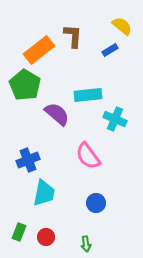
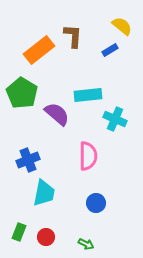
green pentagon: moved 3 px left, 8 px down
pink semicircle: rotated 144 degrees counterclockwise
green arrow: rotated 56 degrees counterclockwise
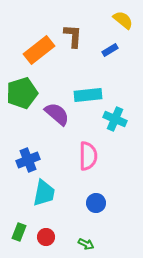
yellow semicircle: moved 1 px right, 6 px up
green pentagon: rotated 24 degrees clockwise
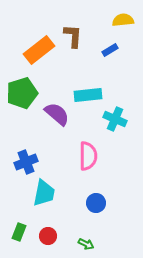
yellow semicircle: rotated 45 degrees counterclockwise
blue cross: moved 2 px left, 2 px down
red circle: moved 2 px right, 1 px up
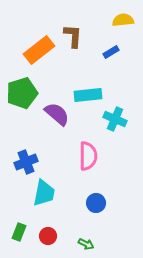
blue rectangle: moved 1 px right, 2 px down
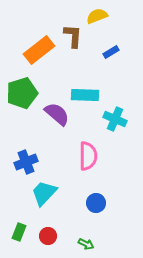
yellow semicircle: moved 26 px left, 4 px up; rotated 15 degrees counterclockwise
cyan rectangle: moved 3 px left; rotated 8 degrees clockwise
cyan trapezoid: rotated 148 degrees counterclockwise
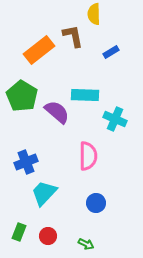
yellow semicircle: moved 3 px left, 2 px up; rotated 70 degrees counterclockwise
brown L-shape: rotated 15 degrees counterclockwise
green pentagon: moved 3 px down; rotated 24 degrees counterclockwise
purple semicircle: moved 2 px up
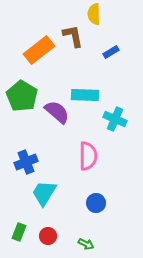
cyan trapezoid: rotated 12 degrees counterclockwise
